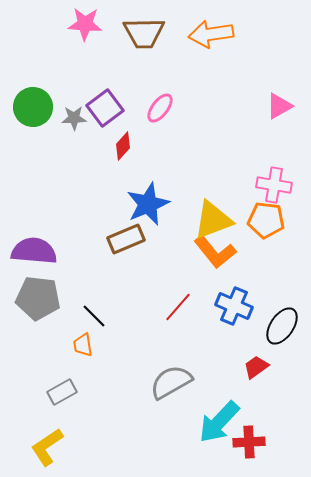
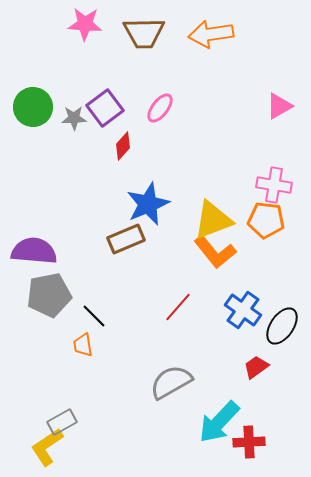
gray pentagon: moved 11 px right, 3 px up; rotated 18 degrees counterclockwise
blue cross: moved 9 px right, 4 px down; rotated 12 degrees clockwise
gray rectangle: moved 30 px down
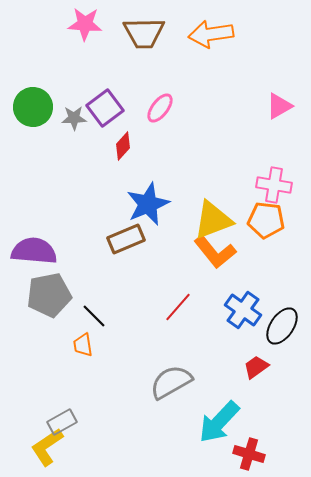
red cross: moved 12 px down; rotated 20 degrees clockwise
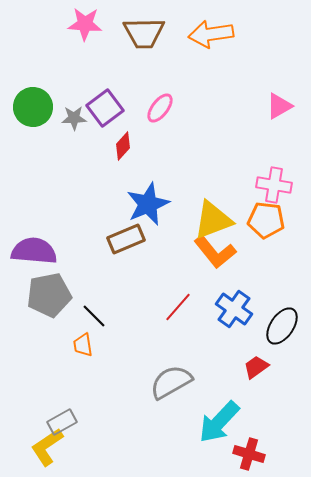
blue cross: moved 9 px left, 1 px up
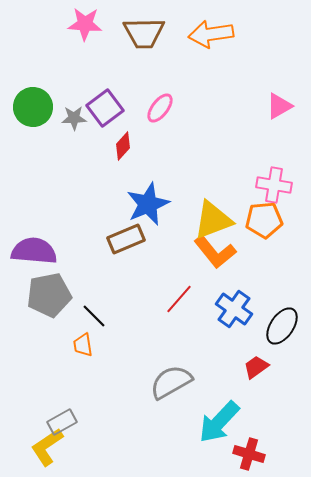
orange pentagon: moved 2 px left; rotated 12 degrees counterclockwise
red line: moved 1 px right, 8 px up
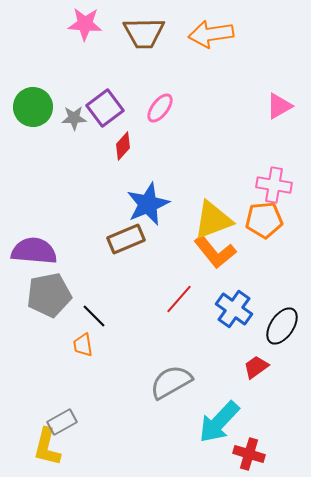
yellow L-shape: rotated 42 degrees counterclockwise
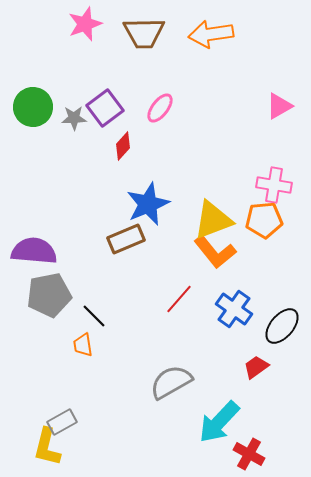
pink star: rotated 24 degrees counterclockwise
black ellipse: rotated 6 degrees clockwise
red cross: rotated 12 degrees clockwise
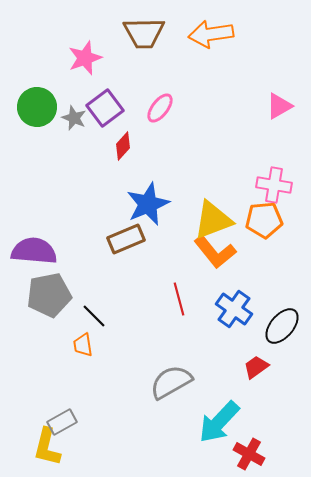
pink star: moved 34 px down
green circle: moved 4 px right
gray star: rotated 25 degrees clockwise
red line: rotated 56 degrees counterclockwise
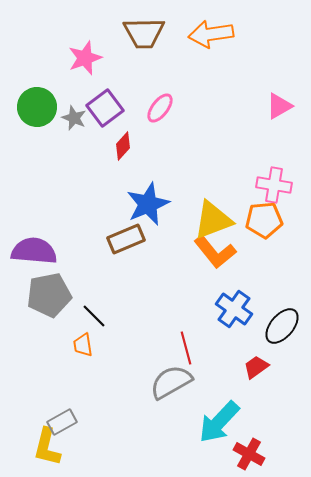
red line: moved 7 px right, 49 px down
